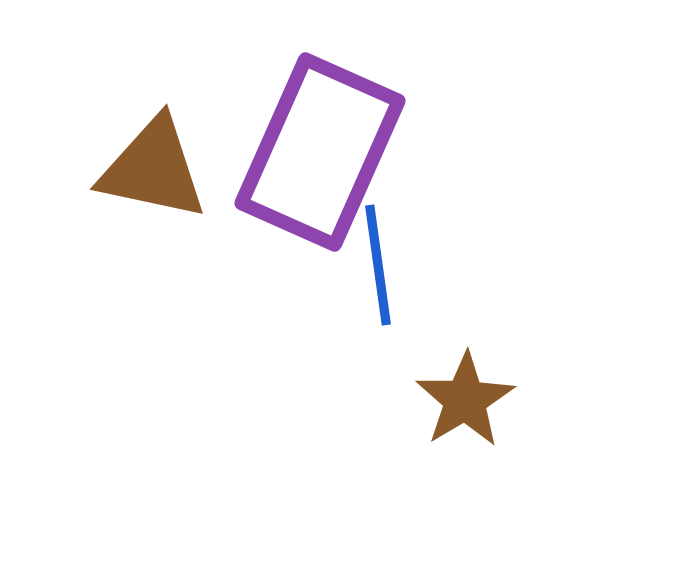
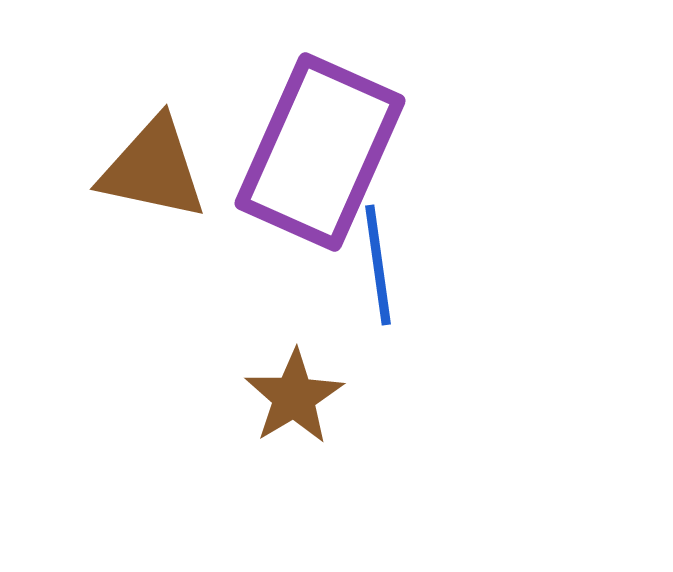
brown star: moved 171 px left, 3 px up
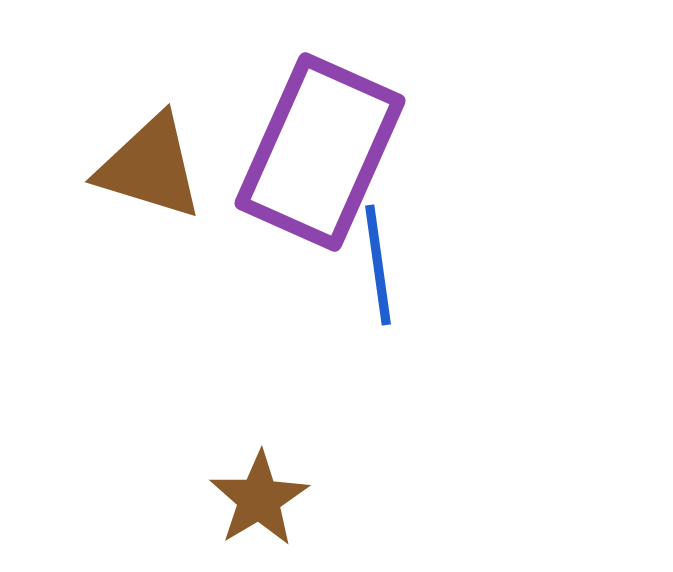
brown triangle: moved 3 px left, 2 px up; rotated 5 degrees clockwise
brown star: moved 35 px left, 102 px down
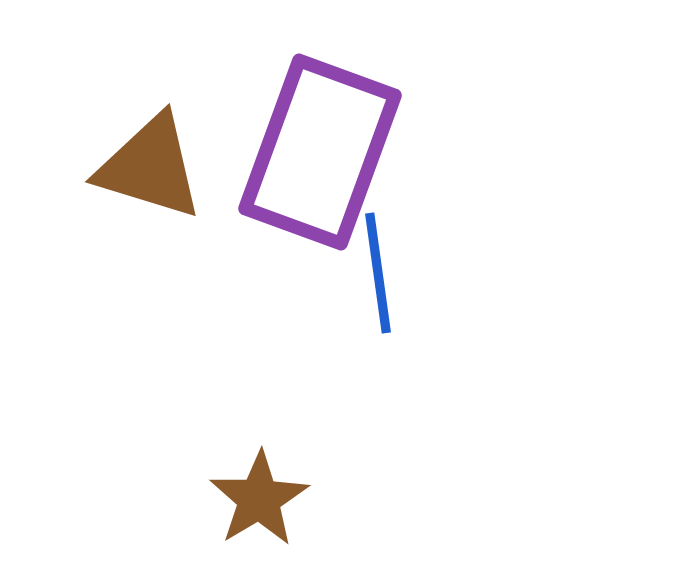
purple rectangle: rotated 4 degrees counterclockwise
blue line: moved 8 px down
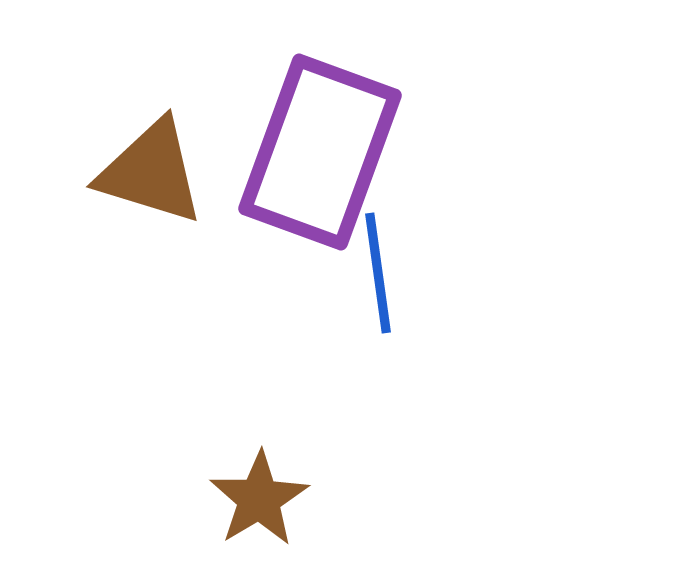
brown triangle: moved 1 px right, 5 px down
